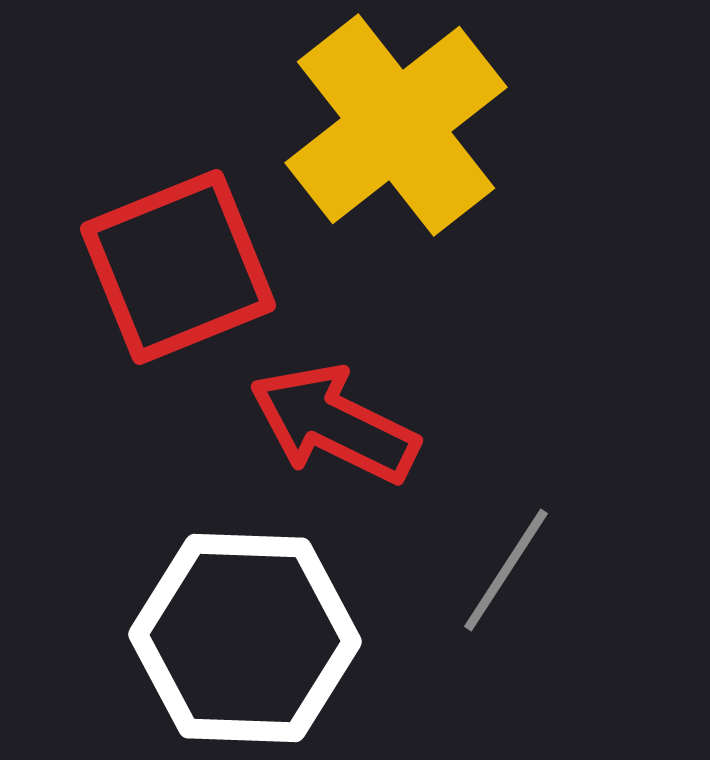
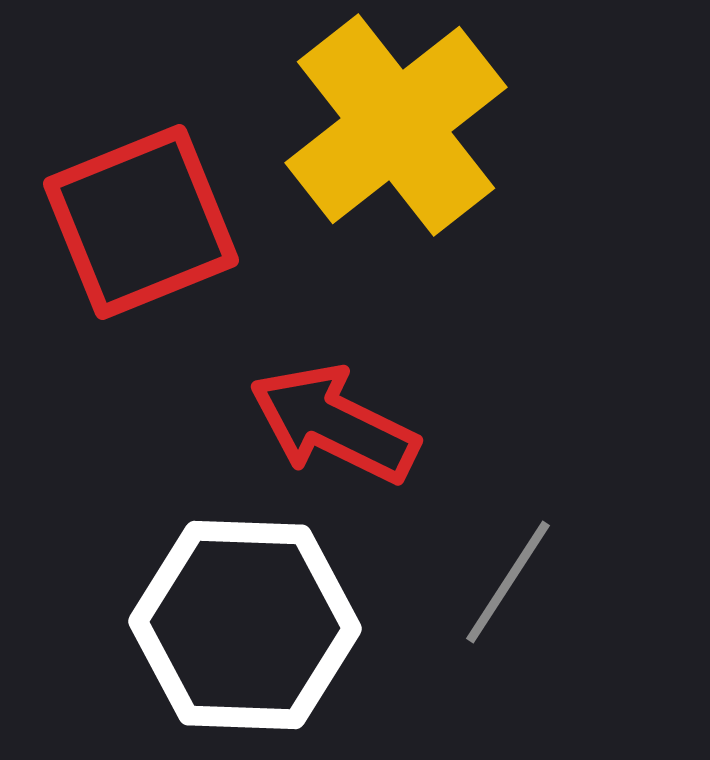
red square: moved 37 px left, 45 px up
gray line: moved 2 px right, 12 px down
white hexagon: moved 13 px up
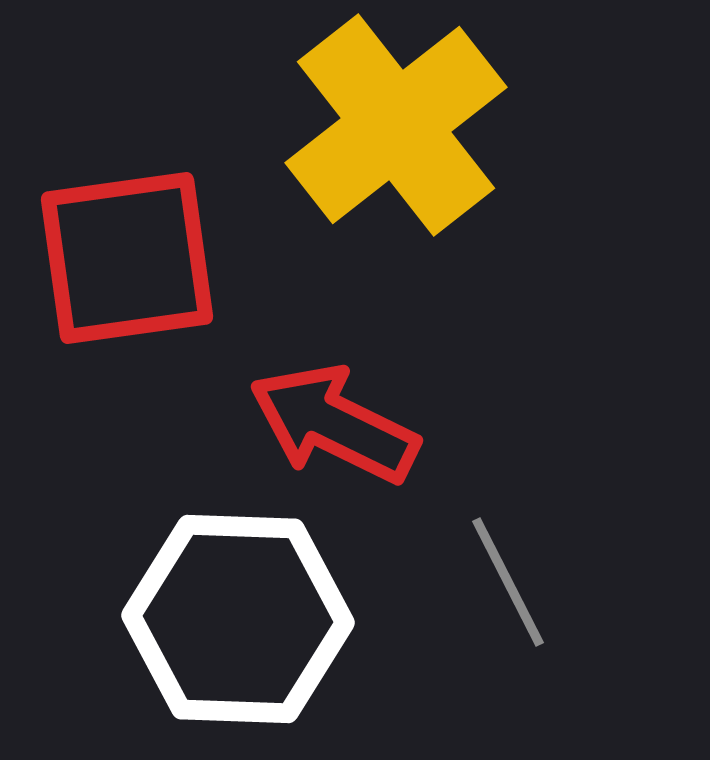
red square: moved 14 px left, 36 px down; rotated 14 degrees clockwise
gray line: rotated 60 degrees counterclockwise
white hexagon: moved 7 px left, 6 px up
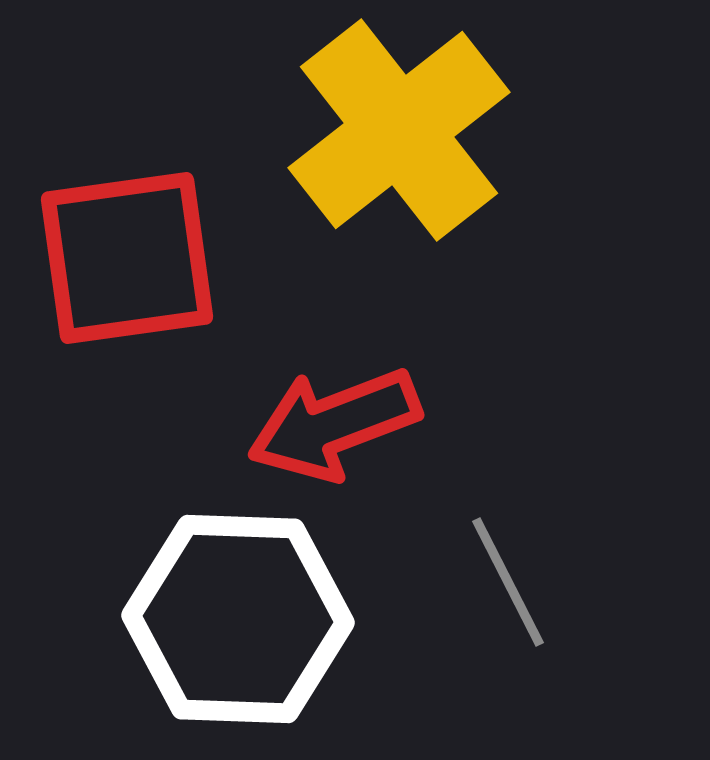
yellow cross: moved 3 px right, 5 px down
red arrow: rotated 47 degrees counterclockwise
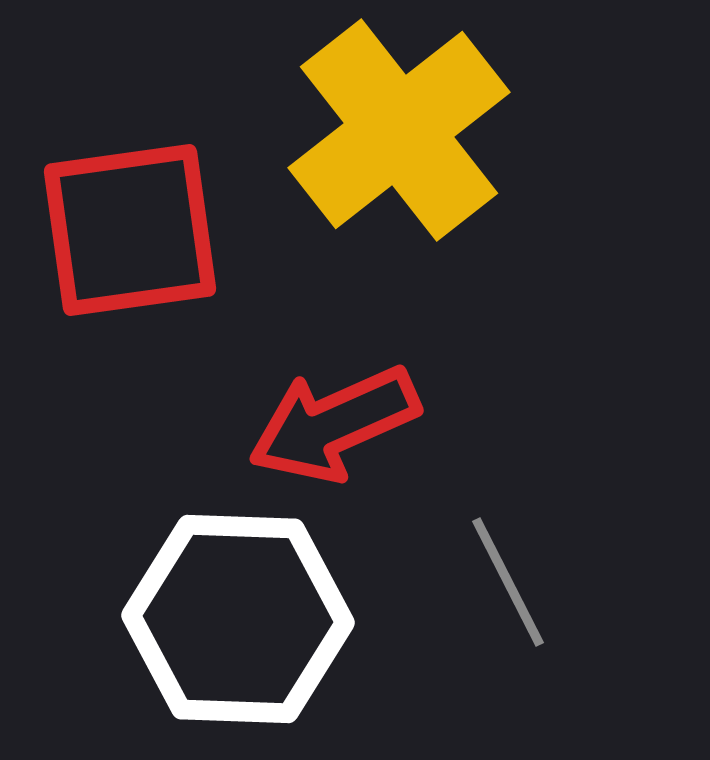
red square: moved 3 px right, 28 px up
red arrow: rotated 3 degrees counterclockwise
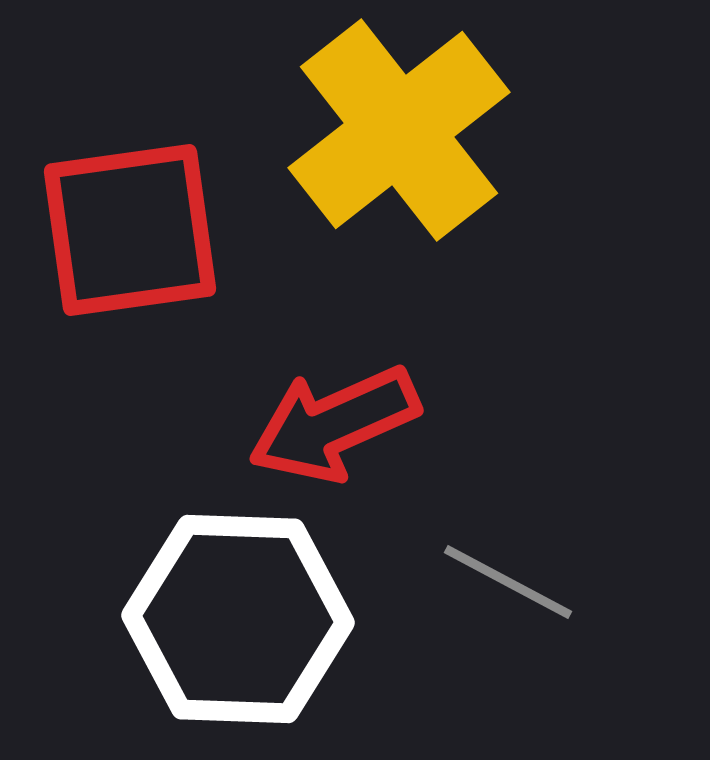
gray line: rotated 35 degrees counterclockwise
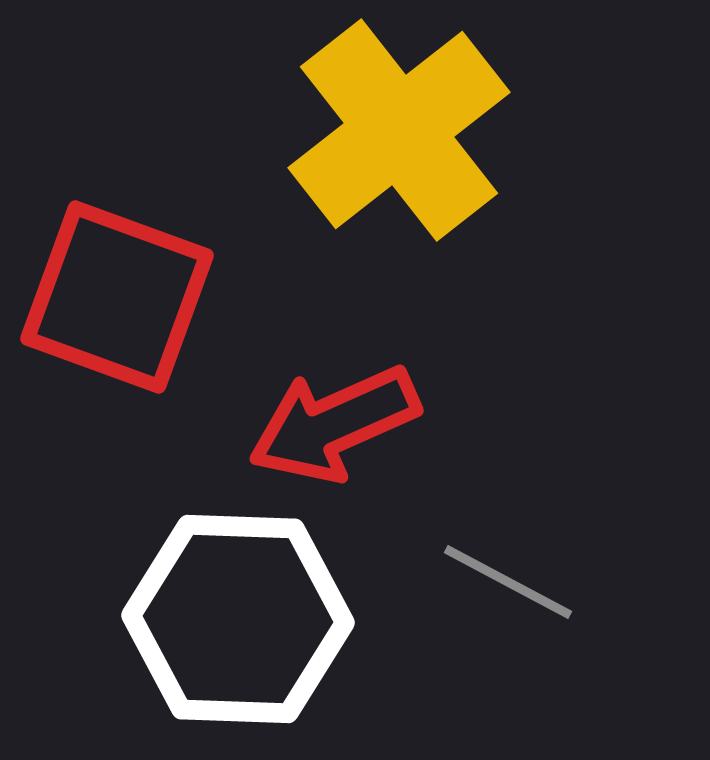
red square: moved 13 px left, 67 px down; rotated 28 degrees clockwise
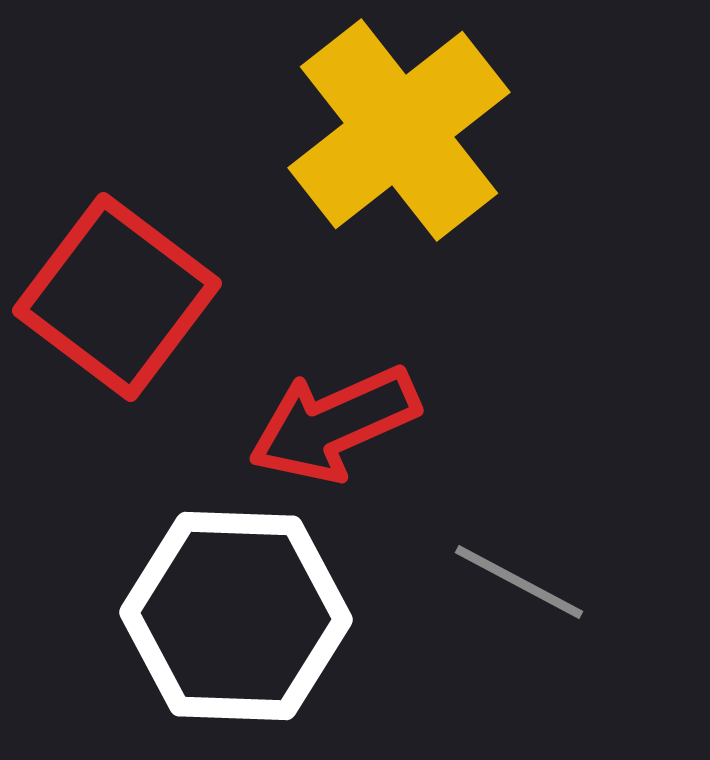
red square: rotated 17 degrees clockwise
gray line: moved 11 px right
white hexagon: moved 2 px left, 3 px up
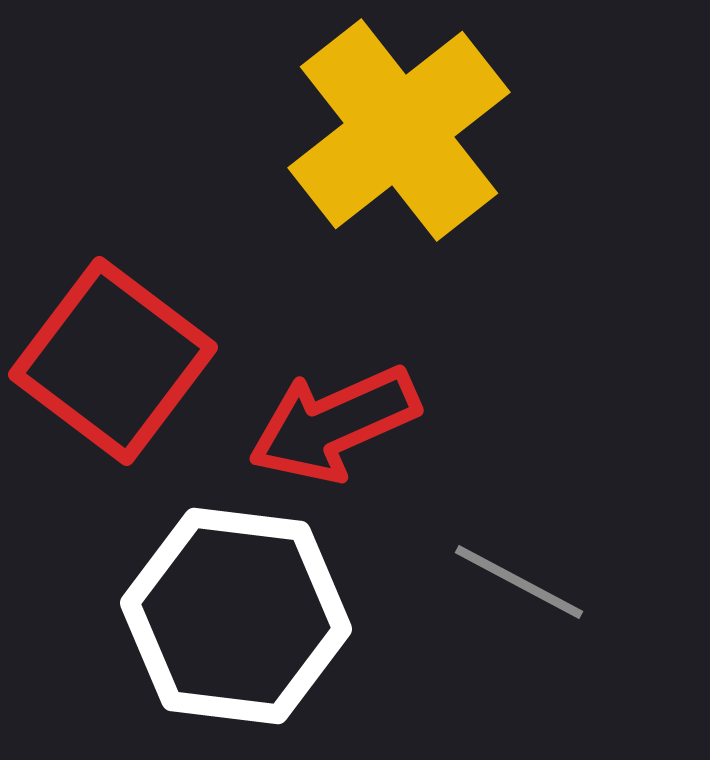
red square: moved 4 px left, 64 px down
white hexagon: rotated 5 degrees clockwise
